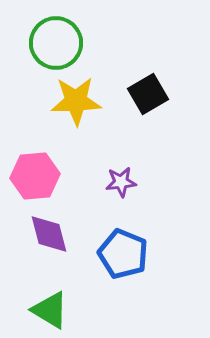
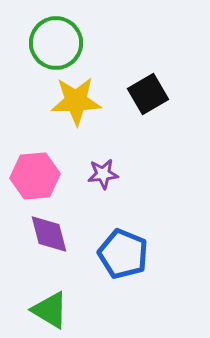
purple star: moved 18 px left, 8 px up
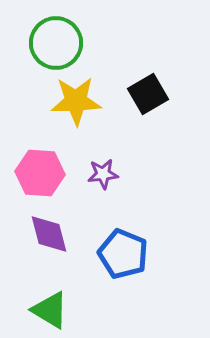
pink hexagon: moved 5 px right, 3 px up; rotated 9 degrees clockwise
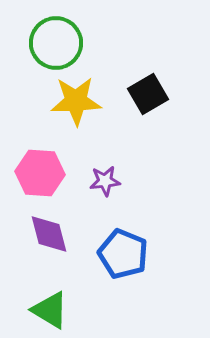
purple star: moved 2 px right, 7 px down
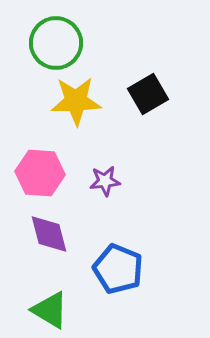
blue pentagon: moved 5 px left, 15 px down
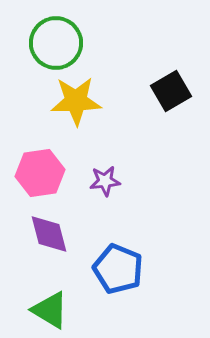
black square: moved 23 px right, 3 px up
pink hexagon: rotated 12 degrees counterclockwise
